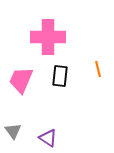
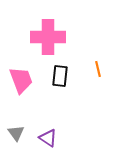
pink trapezoid: rotated 136 degrees clockwise
gray triangle: moved 3 px right, 2 px down
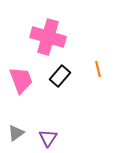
pink cross: rotated 16 degrees clockwise
black rectangle: rotated 35 degrees clockwise
gray triangle: rotated 30 degrees clockwise
purple triangle: rotated 30 degrees clockwise
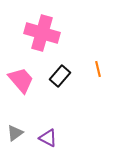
pink cross: moved 6 px left, 4 px up
pink trapezoid: rotated 20 degrees counterclockwise
gray triangle: moved 1 px left
purple triangle: rotated 36 degrees counterclockwise
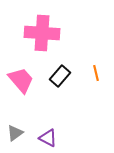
pink cross: rotated 12 degrees counterclockwise
orange line: moved 2 px left, 4 px down
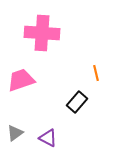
black rectangle: moved 17 px right, 26 px down
pink trapezoid: rotated 68 degrees counterclockwise
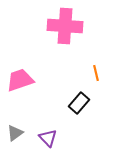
pink cross: moved 23 px right, 7 px up
pink trapezoid: moved 1 px left
black rectangle: moved 2 px right, 1 px down
purple triangle: rotated 18 degrees clockwise
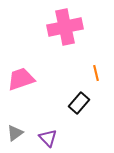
pink cross: moved 1 px down; rotated 16 degrees counterclockwise
pink trapezoid: moved 1 px right, 1 px up
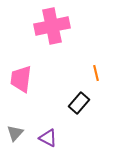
pink cross: moved 13 px left, 1 px up
pink trapezoid: rotated 64 degrees counterclockwise
gray triangle: rotated 12 degrees counterclockwise
purple triangle: rotated 18 degrees counterclockwise
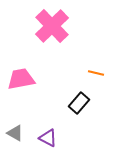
pink cross: rotated 32 degrees counterclockwise
orange line: rotated 63 degrees counterclockwise
pink trapezoid: rotated 72 degrees clockwise
gray triangle: rotated 42 degrees counterclockwise
